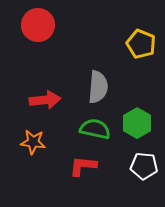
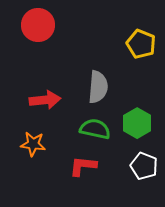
orange star: moved 2 px down
white pentagon: rotated 16 degrees clockwise
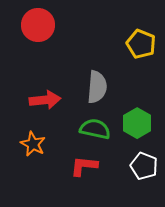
gray semicircle: moved 1 px left
orange star: rotated 20 degrees clockwise
red L-shape: moved 1 px right
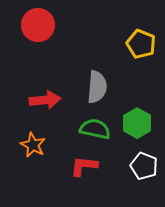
orange star: moved 1 px down
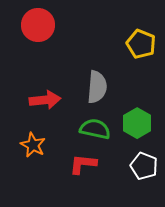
red L-shape: moved 1 px left, 2 px up
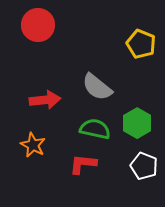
gray semicircle: rotated 124 degrees clockwise
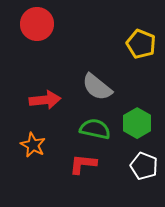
red circle: moved 1 px left, 1 px up
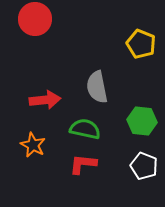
red circle: moved 2 px left, 5 px up
gray semicircle: rotated 40 degrees clockwise
green hexagon: moved 5 px right, 2 px up; rotated 24 degrees counterclockwise
green semicircle: moved 10 px left
